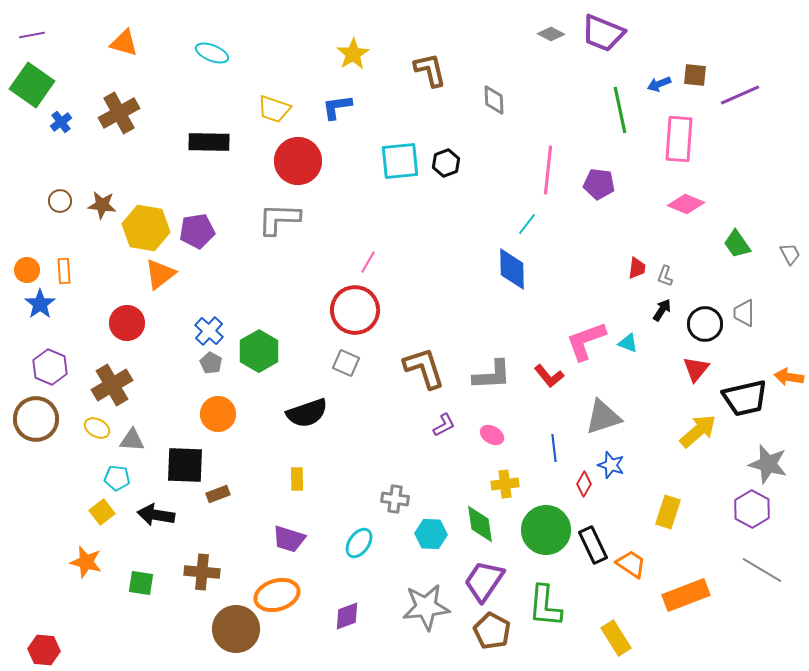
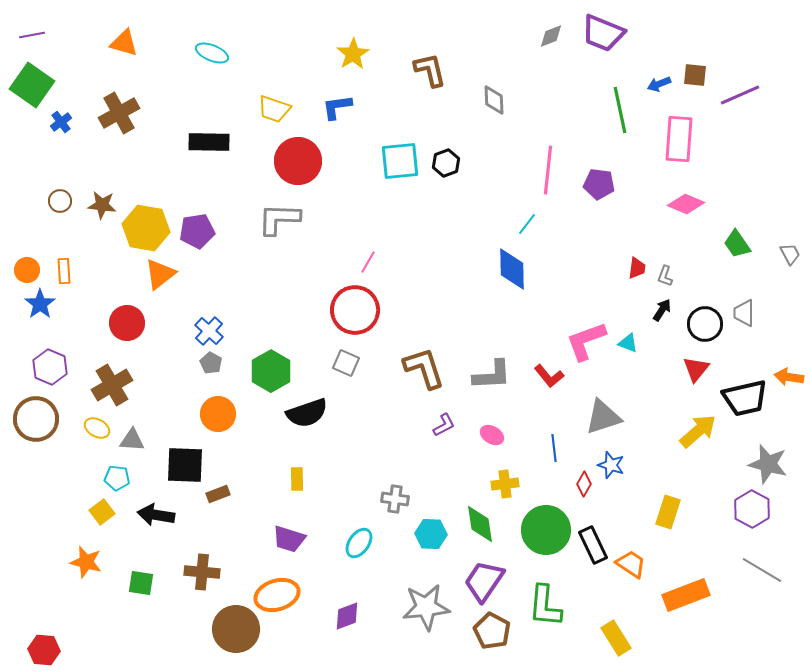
gray diamond at (551, 34): moved 2 px down; rotated 48 degrees counterclockwise
green hexagon at (259, 351): moved 12 px right, 20 px down
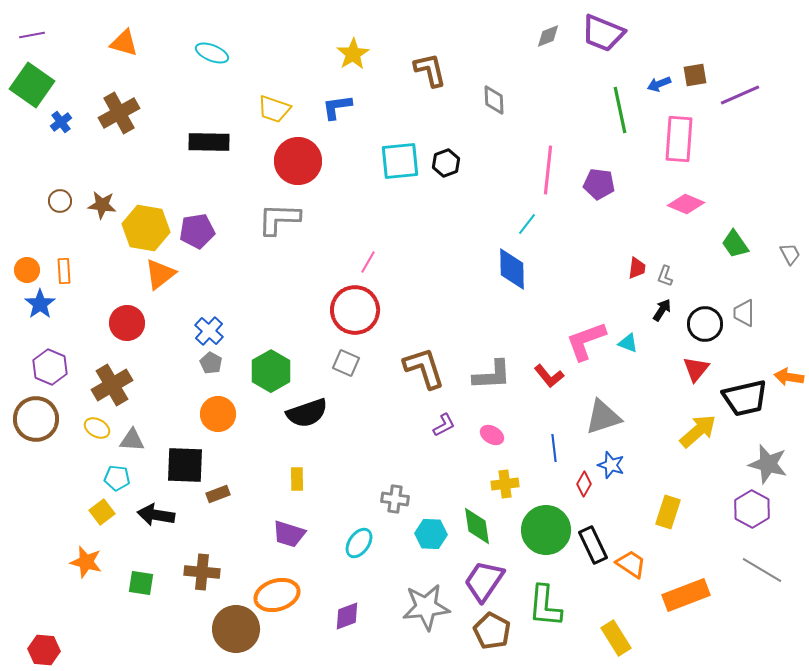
gray diamond at (551, 36): moved 3 px left
brown square at (695, 75): rotated 15 degrees counterclockwise
green trapezoid at (737, 244): moved 2 px left
green diamond at (480, 524): moved 3 px left, 2 px down
purple trapezoid at (289, 539): moved 5 px up
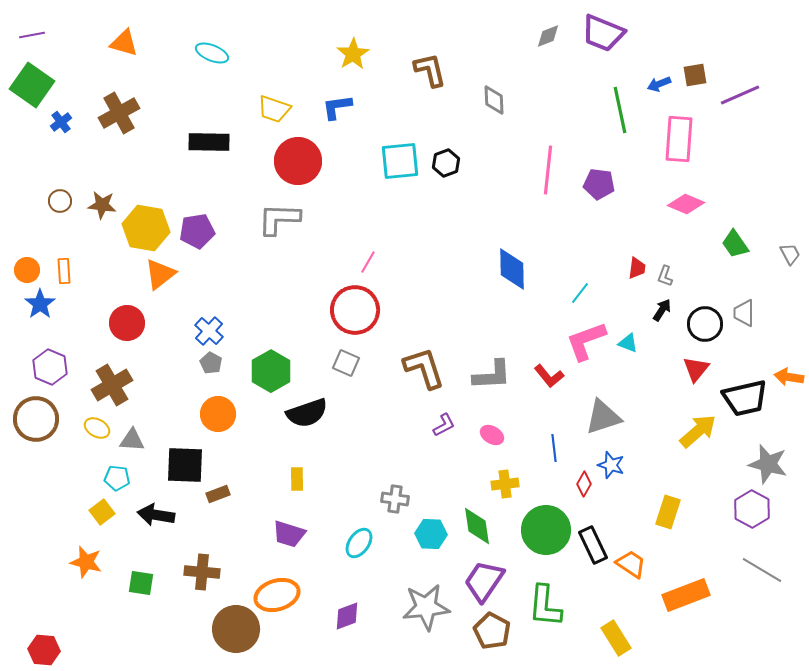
cyan line at (527, 224): moved 53 px right, 69 px down
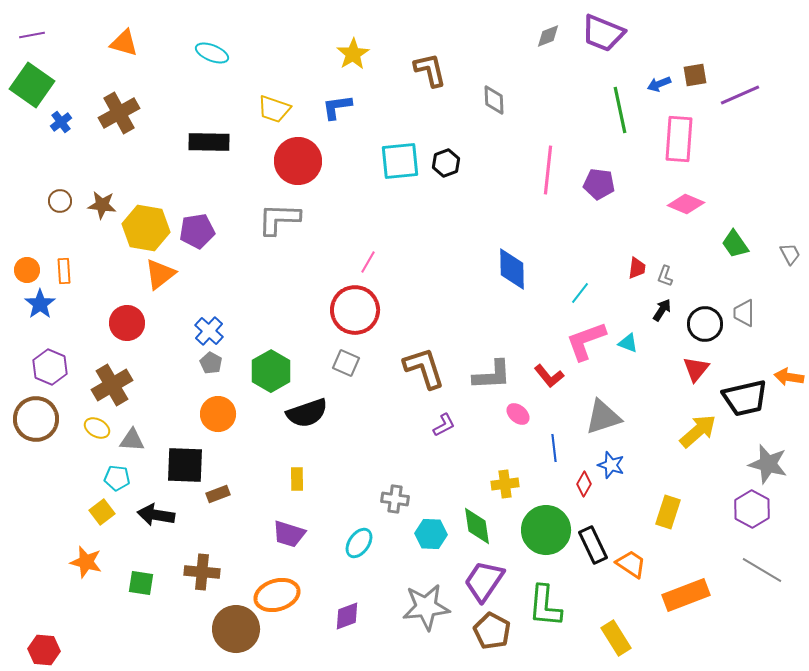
pink ellipse at (492, 435): moved 26 px right, 21 px up; rotated 10 degrees clockwise
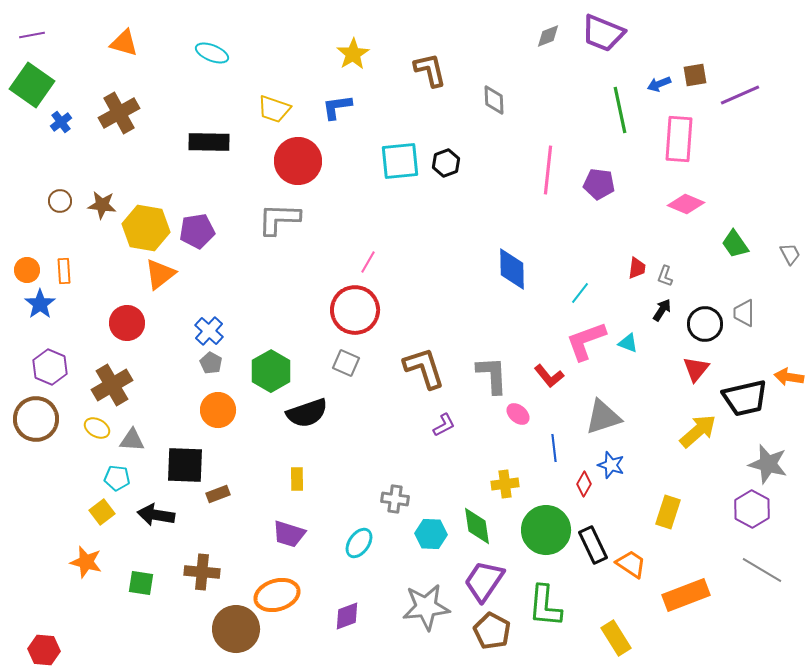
gray L-shape at (492, 375): rotated 90 degrees counterclockwise
orange circle at (218, 414): moved 4 px up
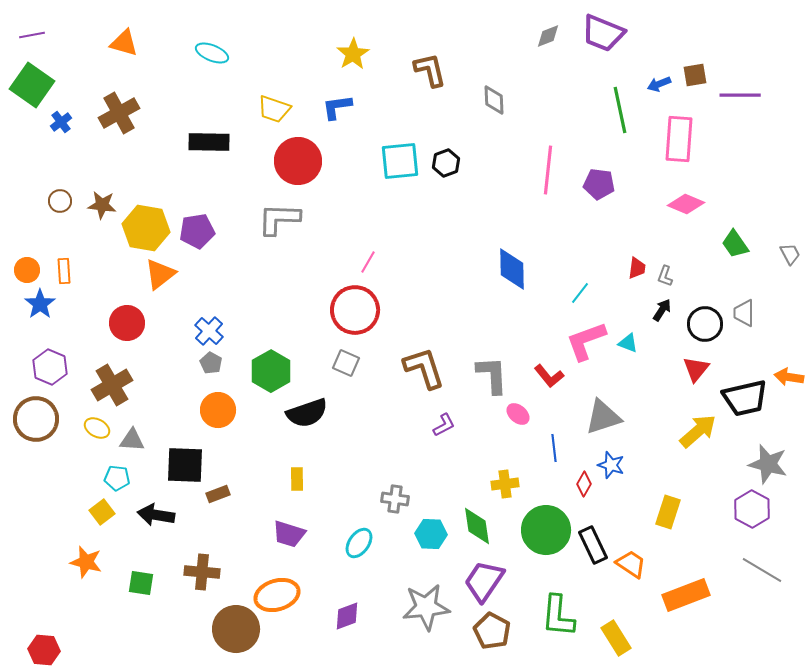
purple line at (740, 95): rotated 24 degrees clockwise
green L-shape at (545, 606): moved 13 px right, 10 px down
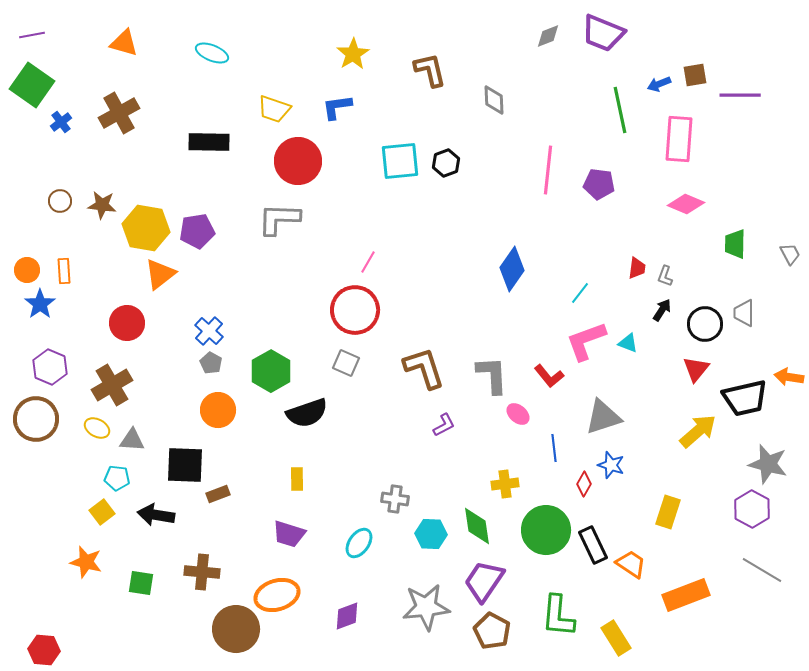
green trapezoid at (735, 244): rotated 36 degrees clockwise
blue diamond at (512, 269): rotated 36 degrees clockwise
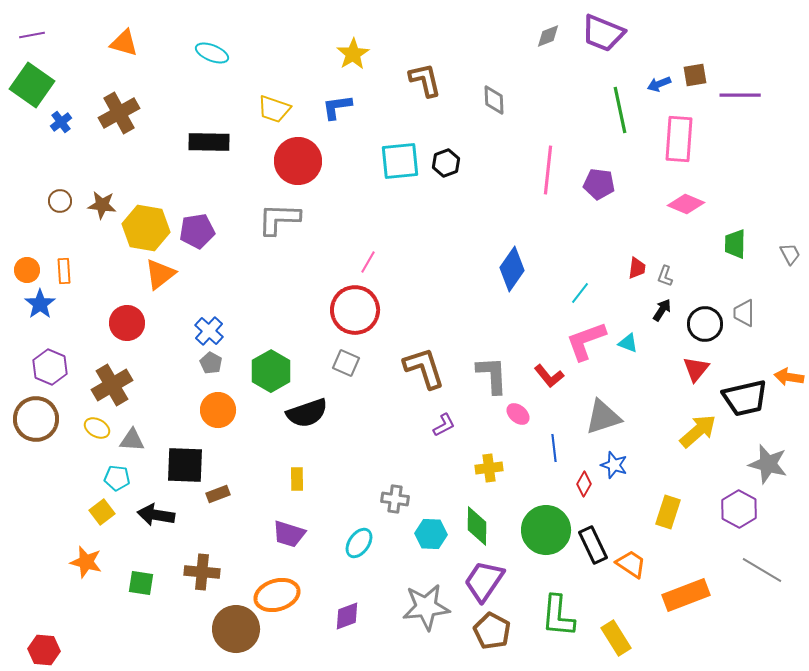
brown L-shape at (430, 70): moved 5 px left, 10 px down
blue star at (611, 465): moved 3 px right
yellow cross at (505, 484): moved 16 px left, 16 px up
purple hexagon at (752, 509): moved 13 px left
green diamond at (477, 526): rotated 9 degrees clockwise
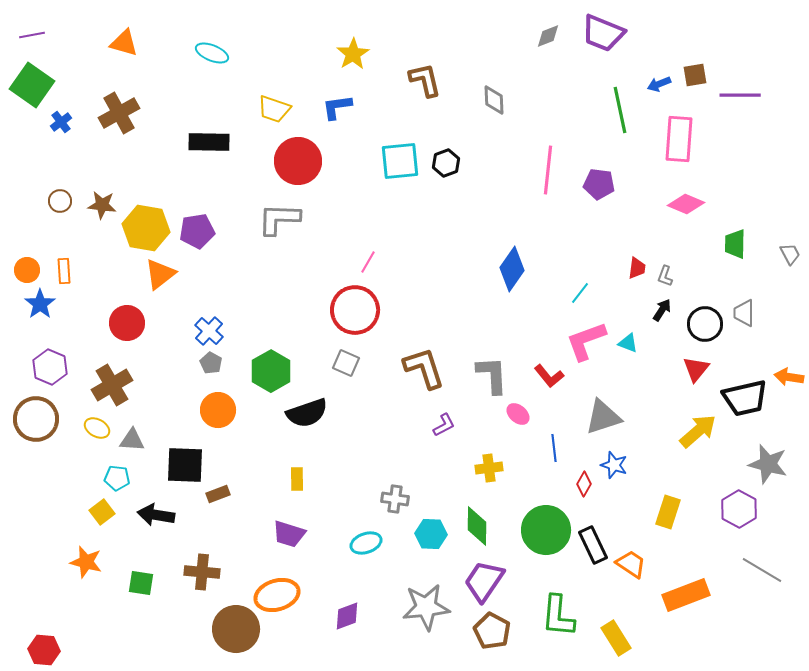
cyan ellipse at (359, 543): moved 7 px right; rotated 36 degrees clockwise
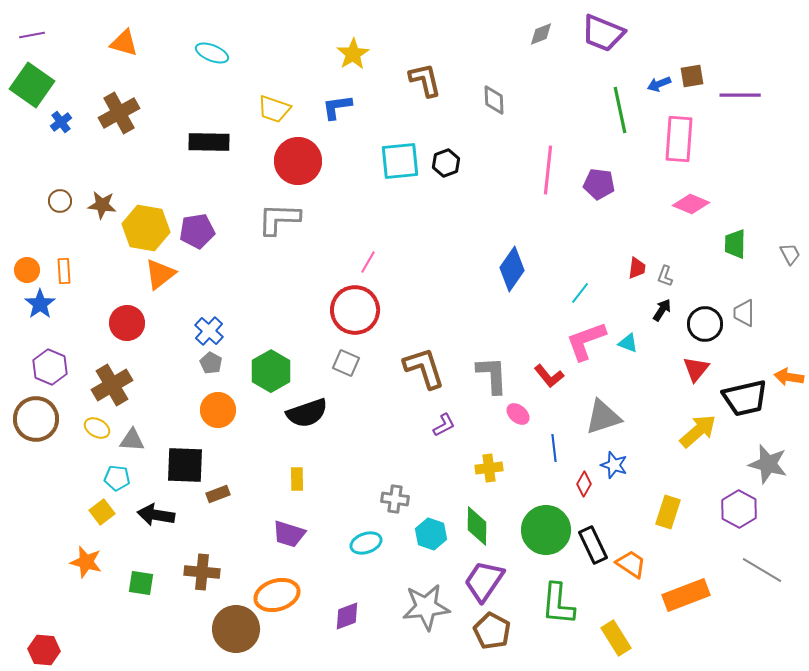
gray diamond at (548, 36): moved 7 px left, 2 px up
brown square at (695, 75): moved 3 px left, 1 px down
pink diamond at (686, 204): moved 5 px right
cyan hexagon at (431, 534): rotated 16 degrees clockwise
green L-shape at (558, 616): moved 12 px up
